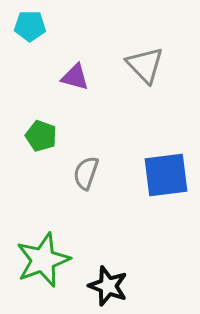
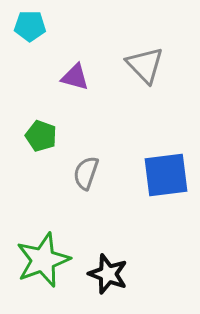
black star: moved 12 px up
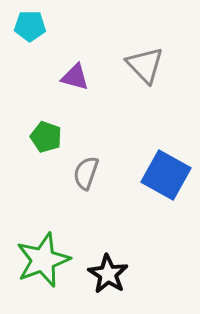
green pentagon: moved 5 px right, 1 px down
blue square: rotated 36 degrees clockwise
black star: rotated 12 degrees clockwise
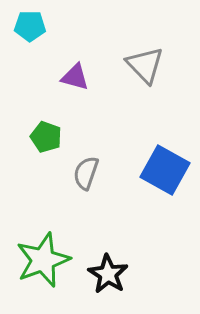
blue square: moved 1 px left, 5 px up
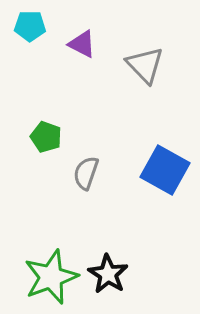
purple triangle: moved 7 px right, 33 px up; rotated 12 degrees clockwise
green star: moved 8 px right, 17 px down
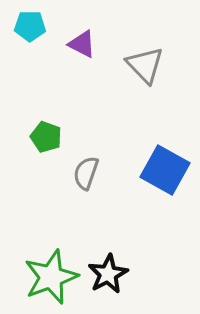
black star: rotated 12 degrees clockwise
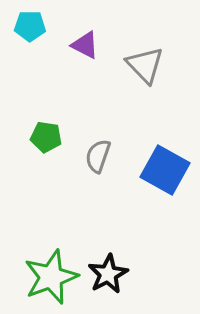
purple triangle: moved 3 px right, 1 px down
green pentagon: rotated 12 degrees counterclockwise
gray semicircle: moved 12 px right, 17 px up
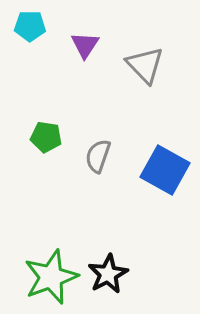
purple triangle: rotated 36 degrees clockwise
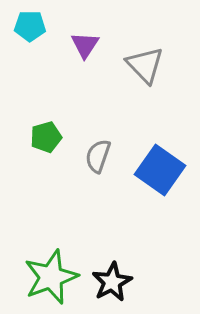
green pentagon: rotated 24 degrees counterclockwise
blue square: moved 5 px left; rotated 6 degrees clockwise
black star: moved 4 px right, 8 px down
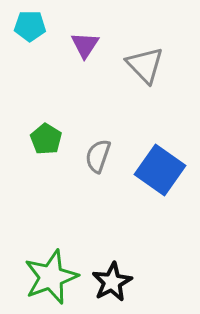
green pentagon: moved 2 px down; rotated 24 degrees counterclockwise
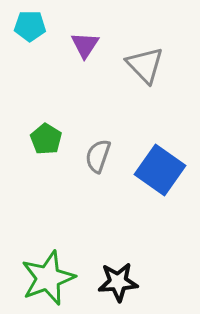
green star: moved 3 px left, 1 px down
black star: moved 6 px right; rotated 24 degrees clockwise
